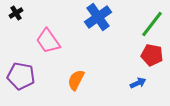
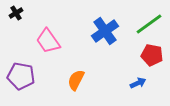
blue cross: moved 7 px right, 14 px down
green line: moved 3 px left; rotated 16 degrees clockwise
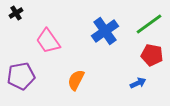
purple pentagon: rotated 20 degrees counterclockwise
